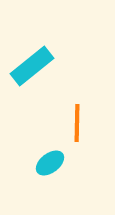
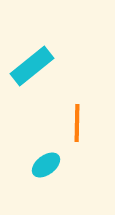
cyan ellipse: moved 4 px left, 2 px down
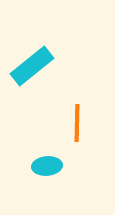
cyan ellipse: moved 1 px right, 1 px down; rotated 32 degrees clockwise
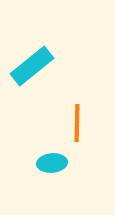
cyan ellipse: moved 5 px right, 3 px up
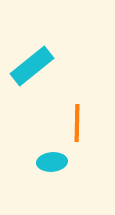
cyan ellipse: moved 1 px up
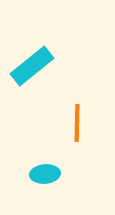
cyan ellipse: moved 7 px left, 12 px down
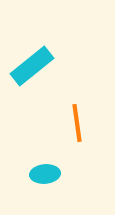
orange line: rotated 9 degrees counterclockwise
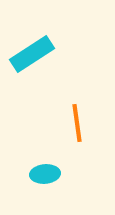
cyan rectangle: moved 12 px up; rotated 6 degrees clockwise
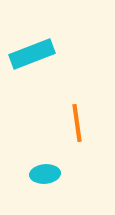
cyan rectangle: rotated 12 degrees clockwise
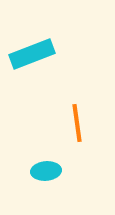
cyan ellipse: moved 1 px right, 3 px up
